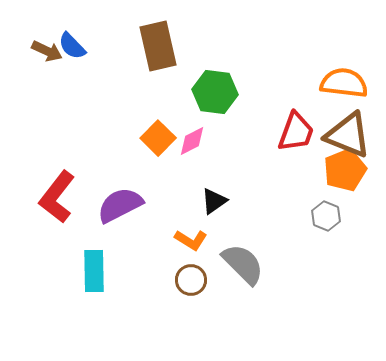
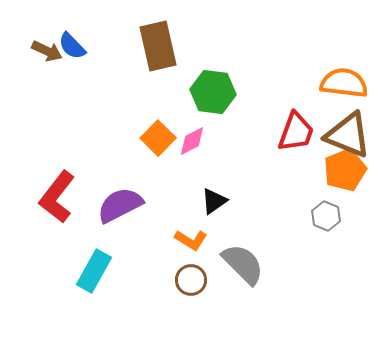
green hexagon: moved 2 px left
cyan rectangle: rotated 30 degrees clockwise
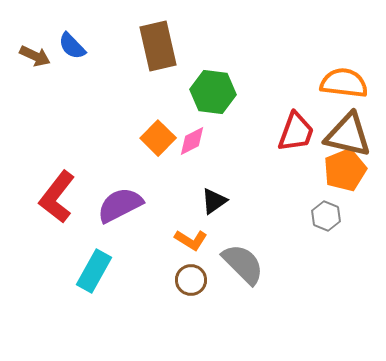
brown arrow: moved 12 px left, 5 px down
brown triangle: rotated 9 degrees counterclockwise
